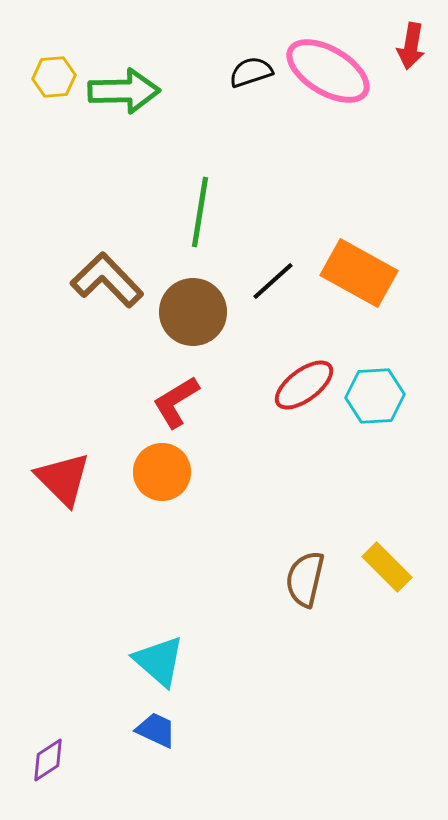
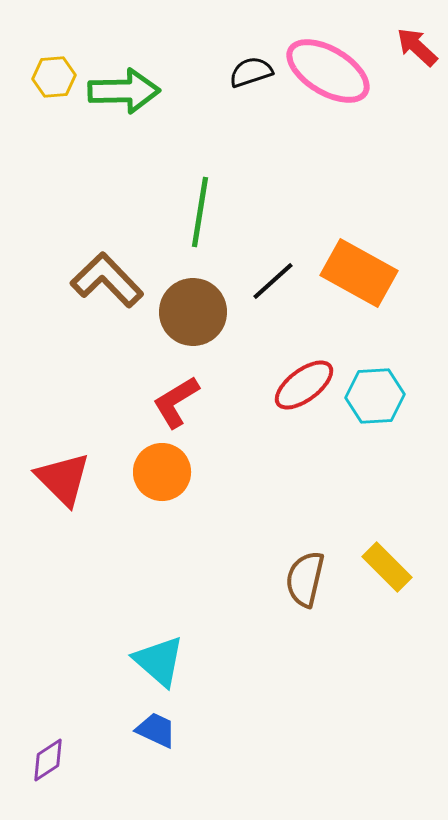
red arrow: moved 6 px right, 1 px down; rotated 123 degrees clockwise
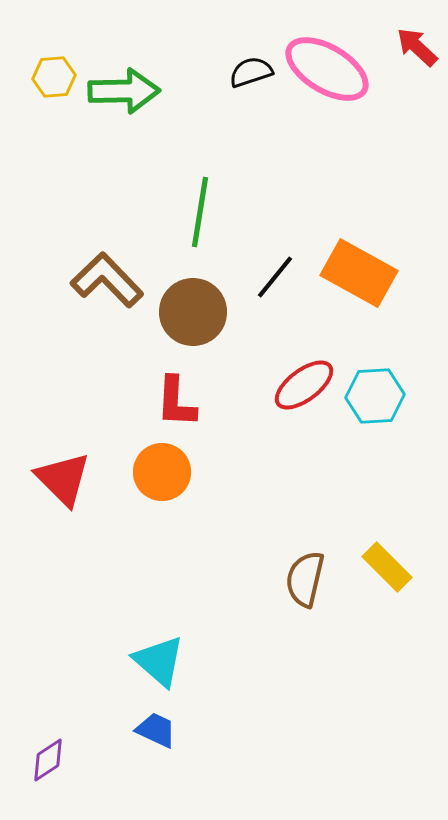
pink ellipse: moved 1 px left, 2 px up
black line: moved 2 px right, 4 px up; rotated 9 degrees counterclockwise
red L-shape: rotated 56 degrees counterclockwise
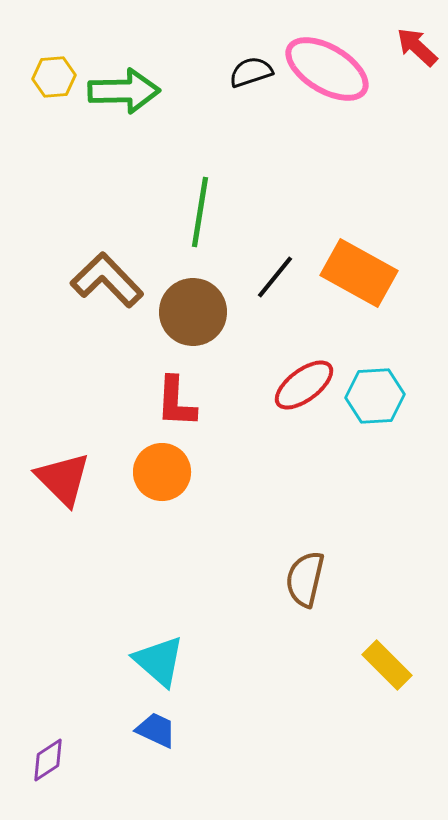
yellow rectangle: moved 98 px down
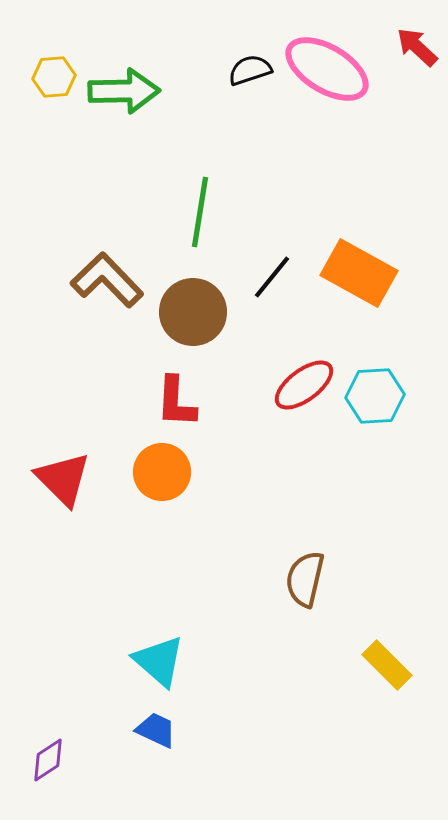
black semicircle: moved 1 px left, 2 px up
black line: moved 3 px left
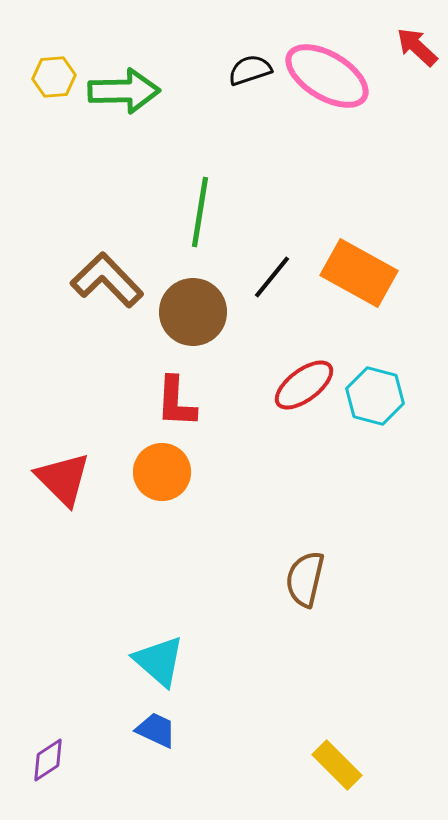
pink ellipse: moved 7 px down
cyan hexagon: rotated 18 degrees clockwise
yellow rectangle: moved 50 px left, 100 px down
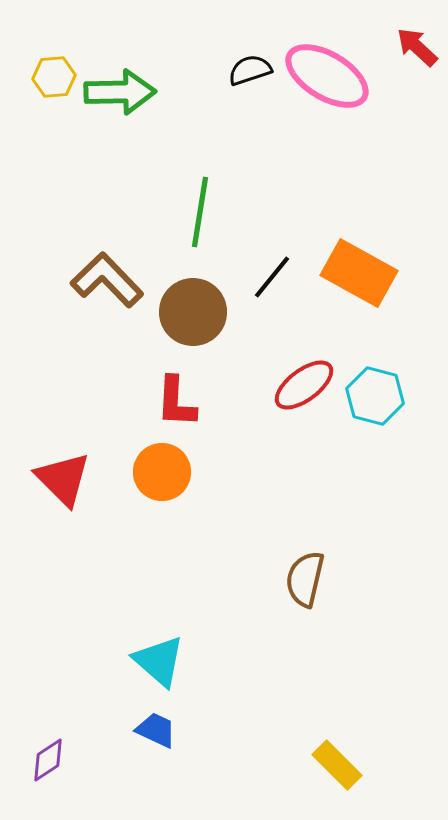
green arrow: moved 4 px left, 1 px down
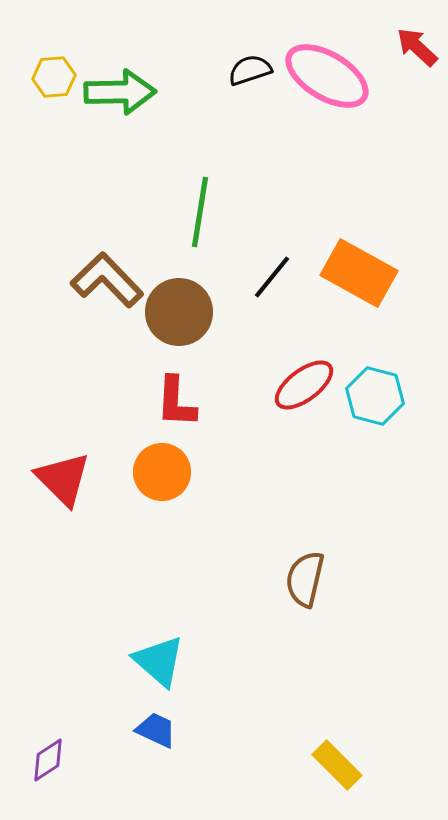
brown circle: moved 14 px left
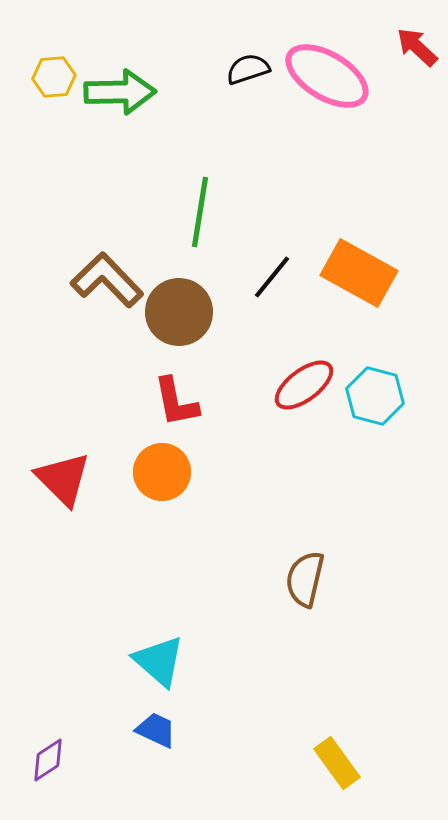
black semicircle: moved 2 px left, 1 px up
red L-shape: rotated 14 degrees counterclockwise
yellow rectangle: moved 2 px up; rotated 9 degrees clockwise
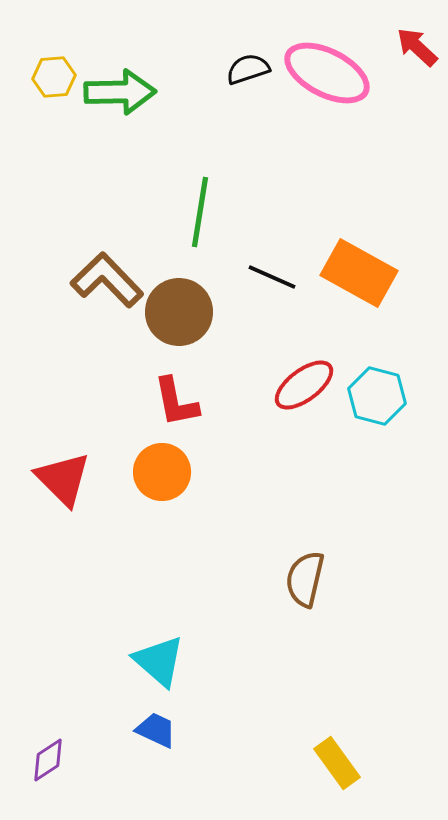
pink ellipse: moved 3 px up; rotated 4 degrees counterclockwise
black line: rotated 75 degrees clockwise
cyan hexagon: moved 2 px right
